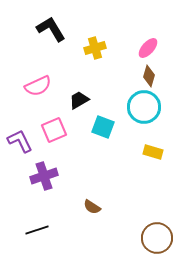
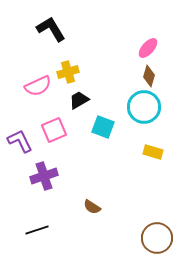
yellow cross: moved 27 px left, 24 px down
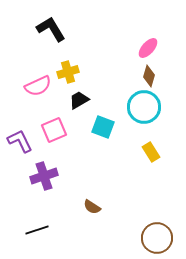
yellow rectangle: moved 2 px left; rotated 42 degrees clockwise
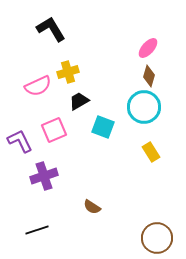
black trapezoid: moved 1 px down
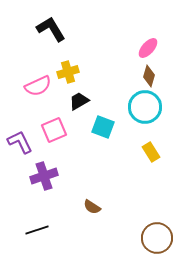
cyan circle: moved 1 px right
purple L-shape: moved 1 px down
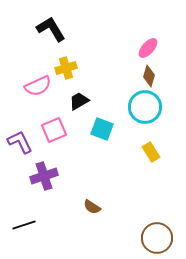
yellow cross: moved 2 px left, 4 px up
cyan square: moved 1 px left, 2 px down
black line: moved 13 px left, 5 px up
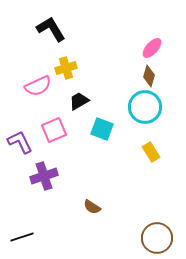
pink ellipse: moved 4 px right
black line: moved 2 px left, 12 px down
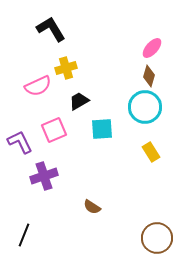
cyan square: rotated 25 degrees counterclockwise
black line: moved 2 px right, 2 px up; rotated 50 degrees counterclockwise
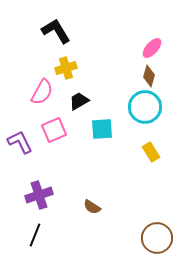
black L-shape: moved 5 px right, 2 px down
pink semicircle: moved 4 px right, 6 px down; rotated 36 degrees counterclockwise
purple cross: moved 5 px left, 19 px down
black line: moved 11 px right
